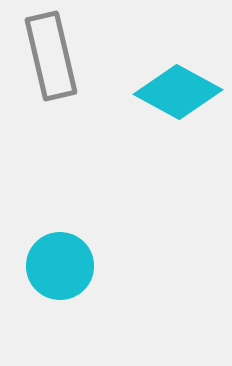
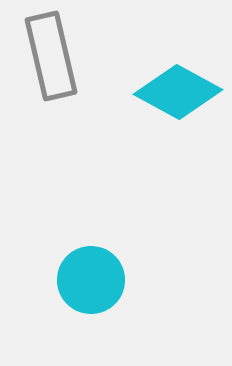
cyan circle: moved 31 px right, 14 px down
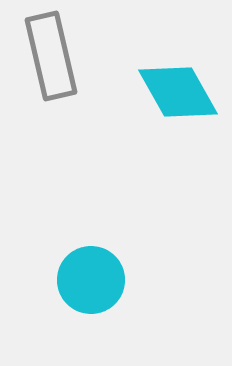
cyan diamond: rotated 32 degrees clockwise
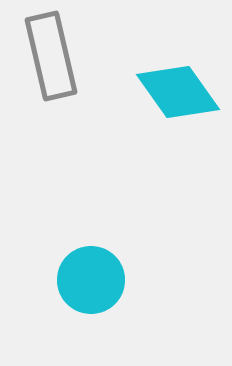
cyan diamond: rotated 6 degrees counterclockwise
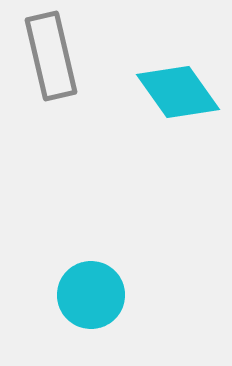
cyan circle: moved 15 px down
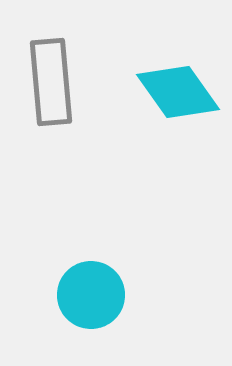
gray rectangle: moved 26 px down; rotated 8 degrees clockwise
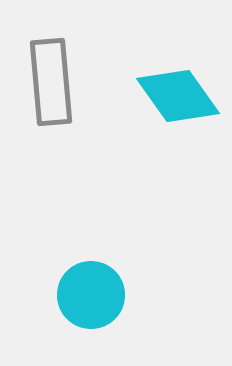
cyan diamond: moved 4 px down
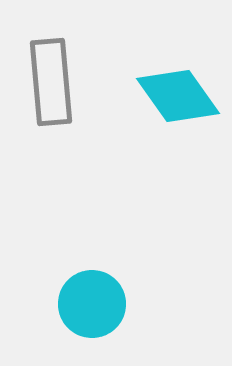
cyan circle: moved 1 px right, 9 px down
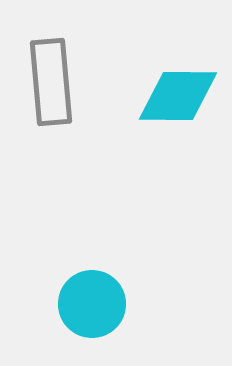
cyan diamond: rotated 54 degrees counterclockwise
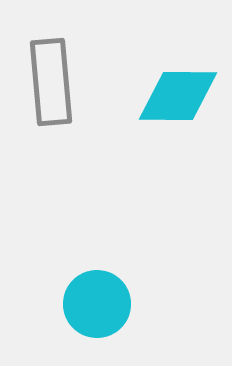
cyan circle: moved 5 px right
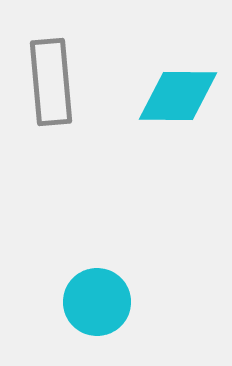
cyan circle: moved 2 px up
